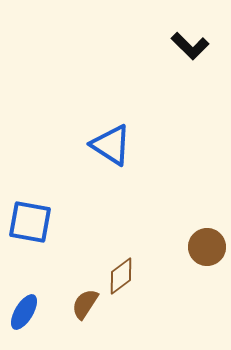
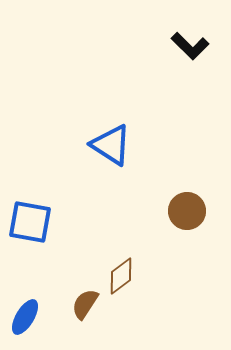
brown circle: moved 20 px left, 36 px up
blue ellipse: moved 1 px right, 5 px down
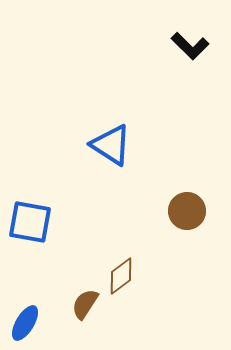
blue ellipse: moved 6 px down
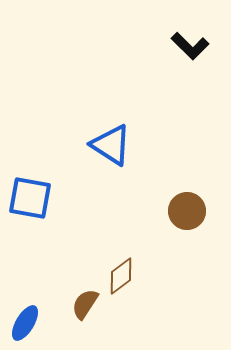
blue square: moved 24 px up
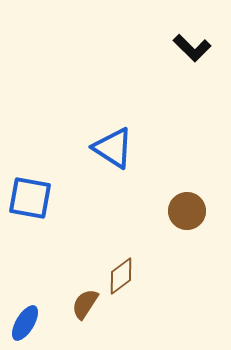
black L-shape: moved 2 px right, 2 px down
blue triangle: moved 2 px right, 3 px down
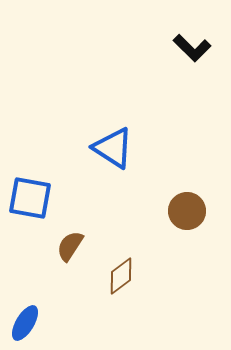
brown semicircle: moved 15 px left, 58 px up
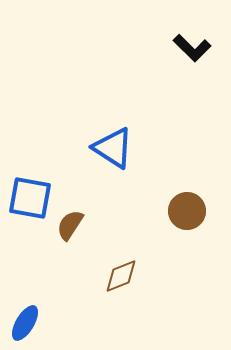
brown semicircle: moved 21 px up
brown diamond: rotated 15 degrees clockwise
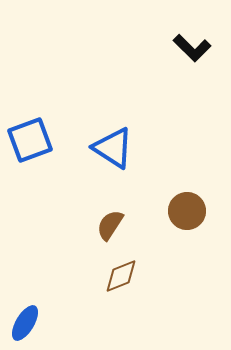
blue square: moved 58 px up; rotated 30 degrees counterclockwise
brown semicircle: moved 40 px right
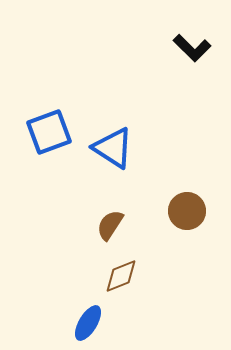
blue square: moved 19 px right, 8 px up
blue ellipse: moved 63 px right
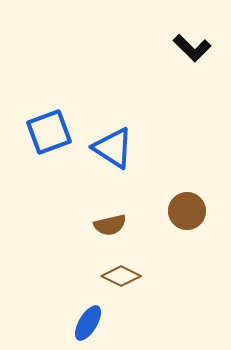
brown semicircle: rotated 136 degrees counterclockwise
brown diamond: rotated 48 degrees clockwise
